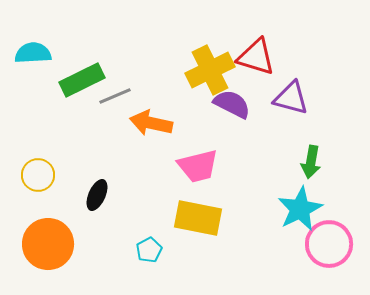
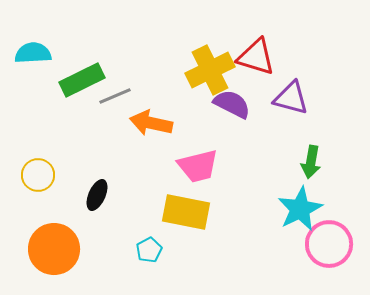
yellow rectangle: moved 12 px left, 6 px up
orange circle: moved 6 px right, 5 px down
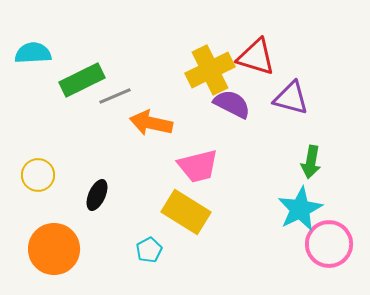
yellow rectangle: rotated 21 degrees clockwise
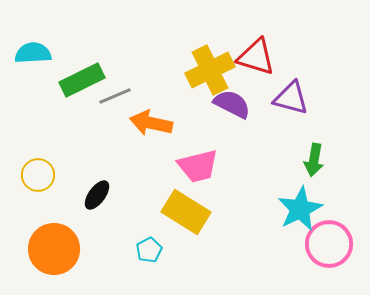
green arrow: moved 3 px right, 2 px up
black ellipse: rotated 12 degrees clockwise
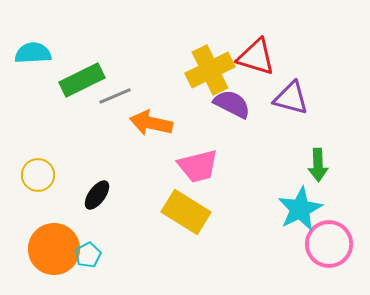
green arrow: moved 4 px right, 5 px down; rotated 12 degrees counterclockwise
cyan pentagon: moved 61 px left, 5 px down
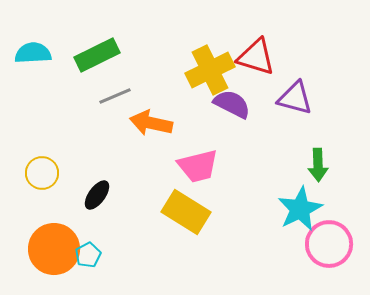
green rectangle: moved 15 px right, 25 px up
purple triangle: moved 4 px right
yellow circle: moved 4 px right, 2 px up
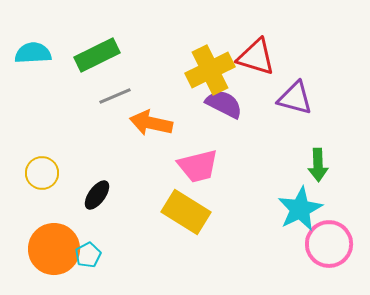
purple semicircle: moved 8 px left
